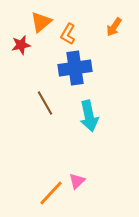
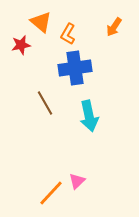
orange triangle: rotated 40 degrees counterclockwise
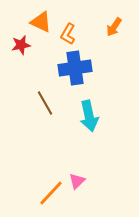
orange triangle: rotated 15 degrees counterclockwise
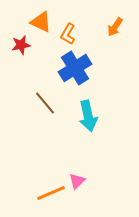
orange arrow: moved 1 px right
blue cross: rotated 24 degrees counterclockwise
brown line: rotated 10 degrees counterclockwise
cyan arrow: moved 1 px left
orange line: rotated 24 degrees clockwise
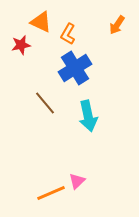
orange arrow: moved 2 px right, 2 px up
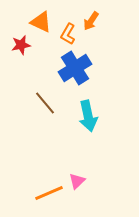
orange arrow: moved 26 px left, 4 px up
orange line: moved 2 px left
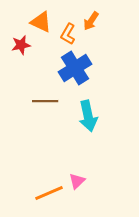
brown line: moved 2 px up; rotated 50 degrees counterclockwise
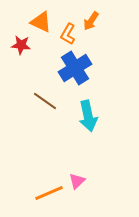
red star: rotated 18 degrees clockwise
brown line: rotated 35 degrees clockwise
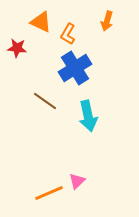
orange arrow: moved 16 px right; rotated 18 degrees counterclockwise
red star: moved 4 px left, 3 px down
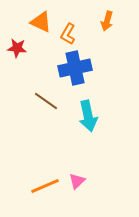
blue cross: rotated 20 degrees clockwise
brown line: moved 1 px right
orange line: moved 4 px left, 7 px up
